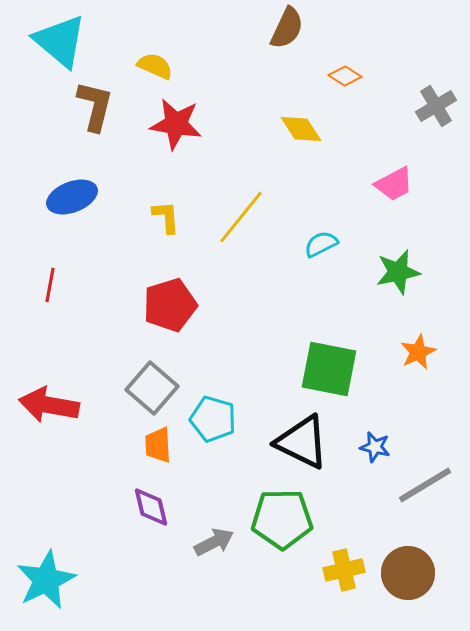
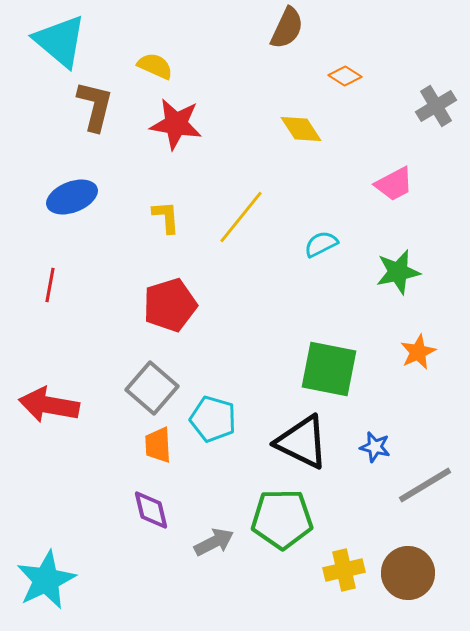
purple diamond: moved 3 px down
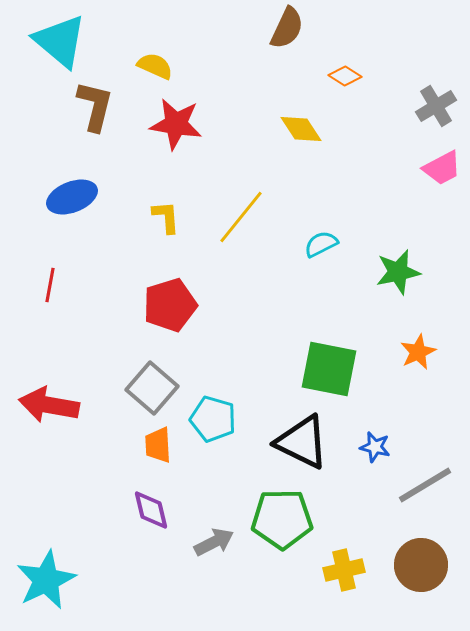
pink trapezoid: moved 48 px right, 16 px up
brown circle: moved 13 px right, 8 px up
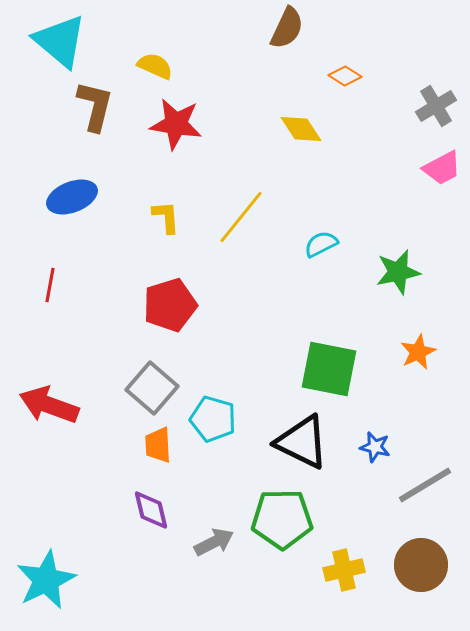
red arrow: rotated 10 degrees clockwise
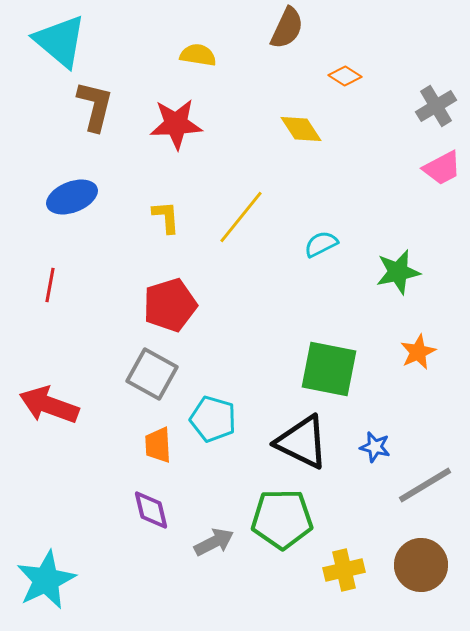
yellow semicircle: moved 43 px right, 11 px up; rotated 15 degrees counterclockwise
red star: rotated 12 degrees counterclockwise
gray square: moved 14 px up; rotated 12 degrees counterclockwise
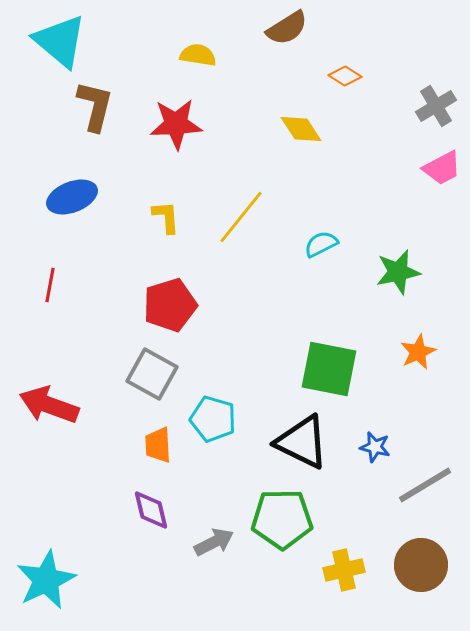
brown semicircle: rotated 33 degrees clockwise
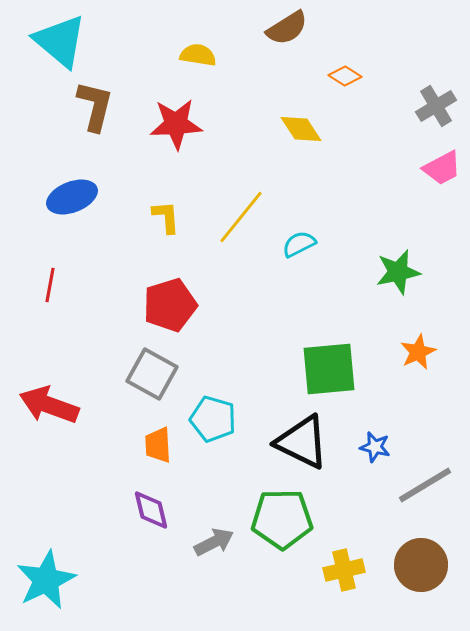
cyan semicircle: moved 22 px left
green square: rotated 16 degrees counterclockwise
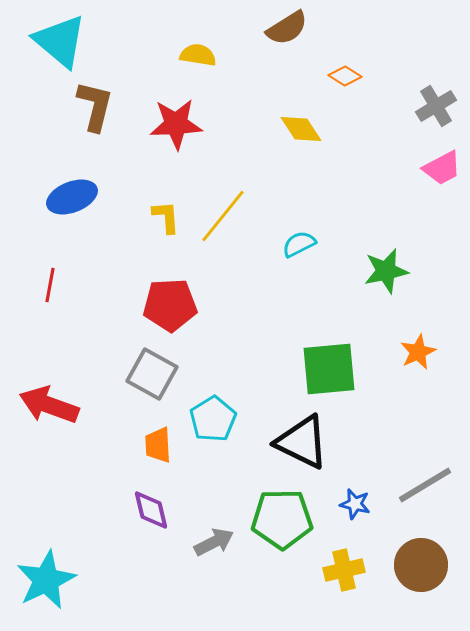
yellow line: moved 18 px left, 1 px up
green star: moved 12 px left, 1 px up
red pentagon: rotated 14 degrees clockwise
cyan pentagon: rotated 24 degrees clockwise
blue star: moved 20 px left, 57 px down
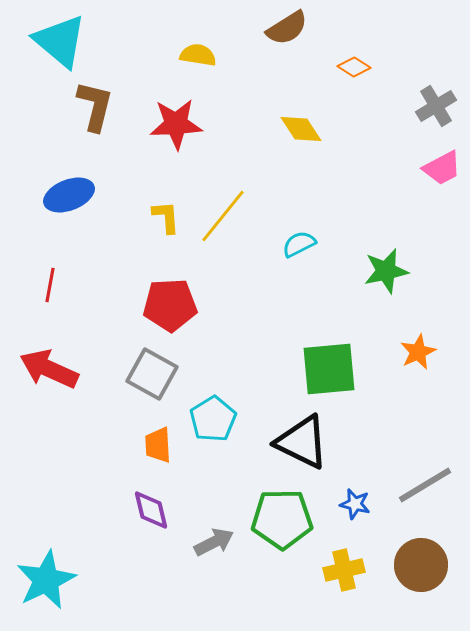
orange diamond: moved 9 px right, 9 px up
blue ellipse: moved 3 px left, 2 px up
red arrow: moved 36 px up; rotated 4 degrees clockwise
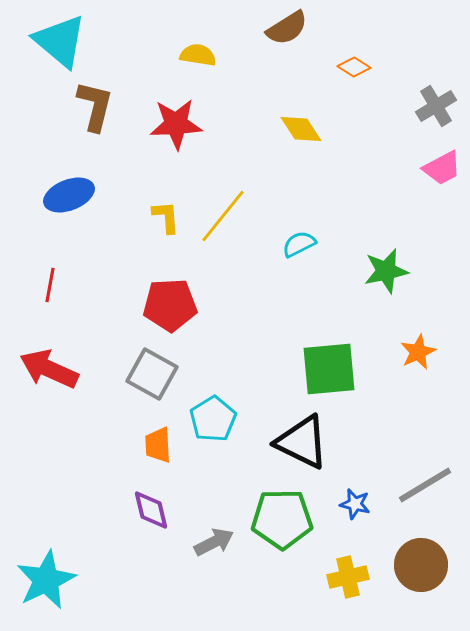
yellow cross: moved 4 px right, 7 px down
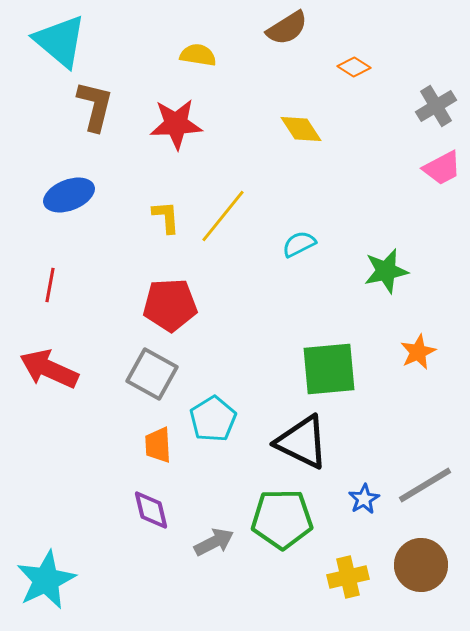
blue star: moved 9 px right, 5 px up; rotated 28 degrees clockwise
